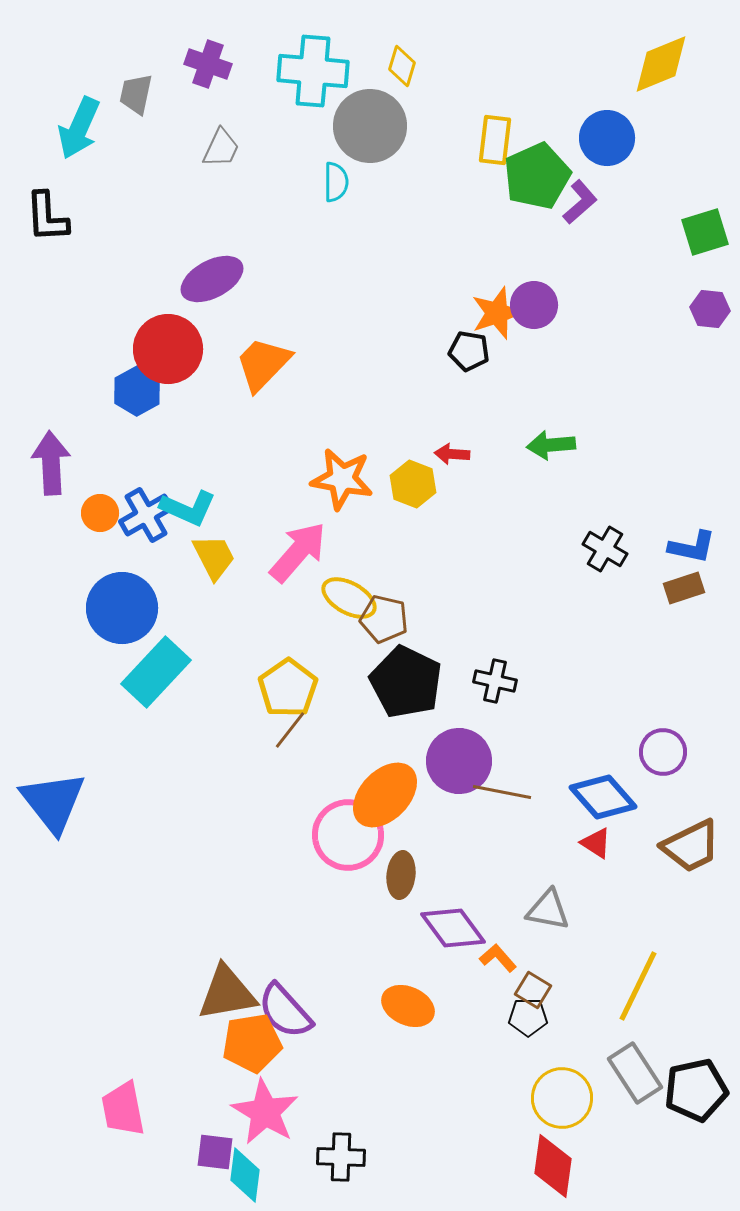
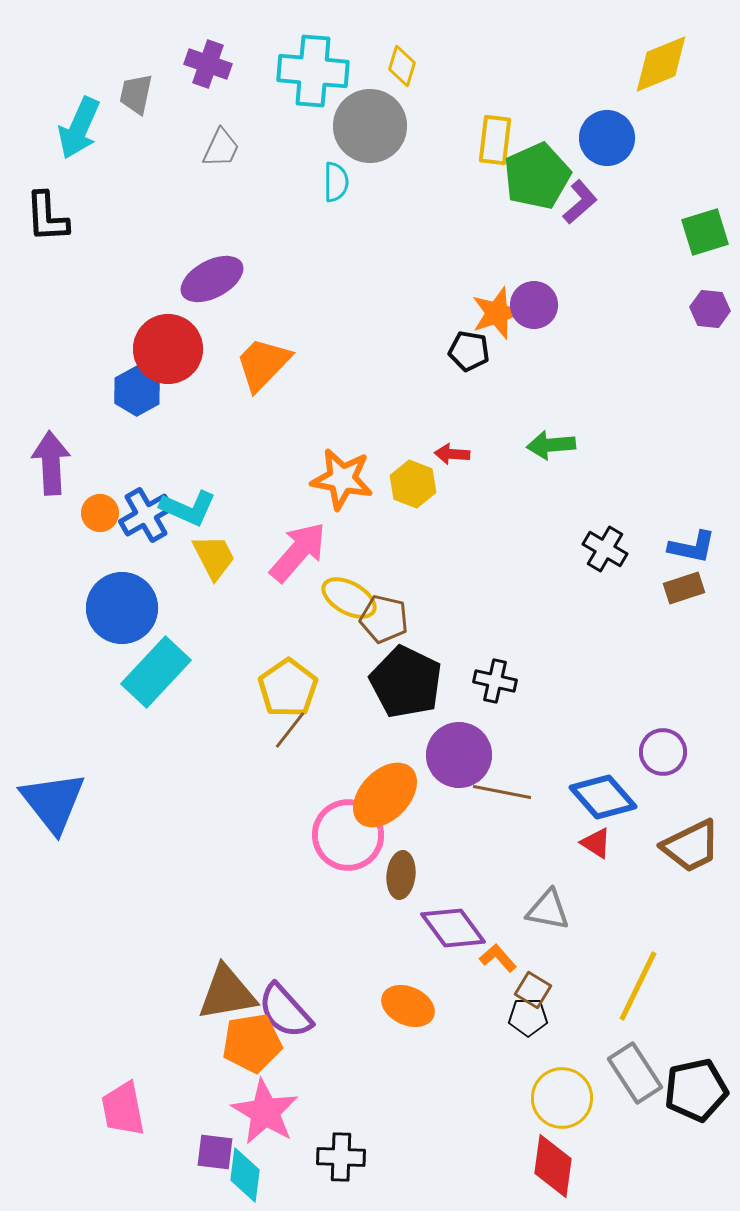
purple circle at (459, 761): moved 6 px up
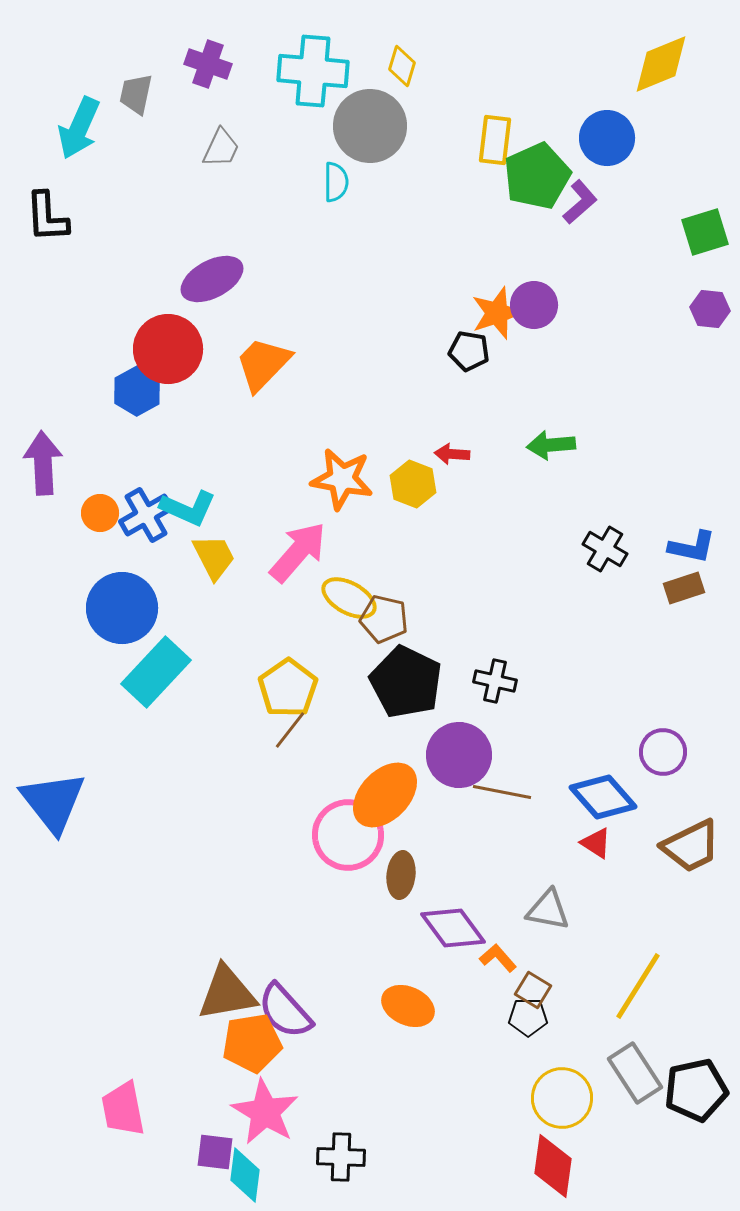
purple arrow at (51, 463): moved 8 px left
yellow line at (638, 986): rotated 6 degrees clockwise
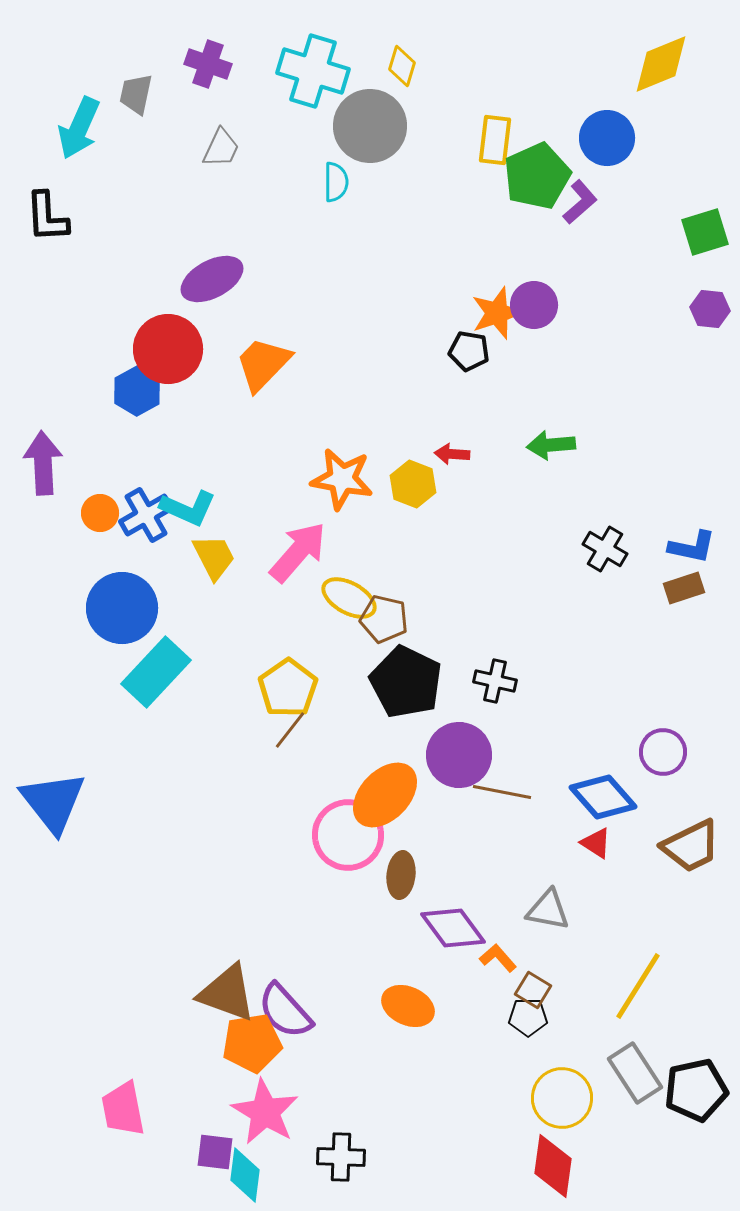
cyan cross at (313, 71): rotated 12 degrees clockwise
brown triangle at (227, 993): rotated 30 degrees clockwise
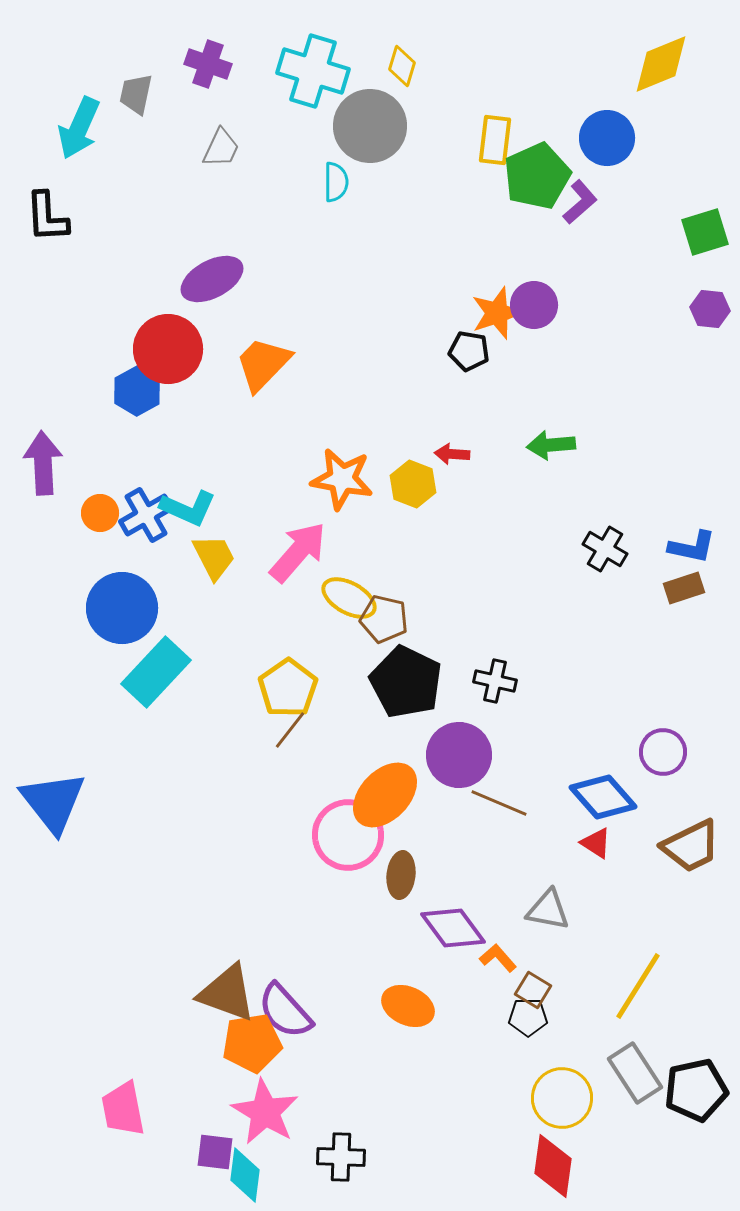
brown line at (502, 792): moved 3 px left, 11 px down; rotated 12 degrees clockwise
